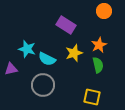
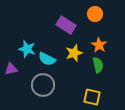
orange circle: moved 9 px left, 3 px down
orange star: rotated 14 degrees counterclockwise
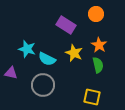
orange circle: moved 1 px right
yellow star: rotated 30 degrees counterclockwise
purple triangle: moved 4 px down; rotated 24 degrees clockwise
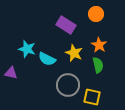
gray circle: moved 25 px right
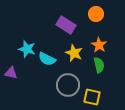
green semicircle: moved 1 px right
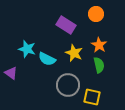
purple triangle: rotated 24 degrees clockwise
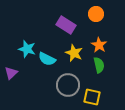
purple triangle: rotated 40 degrees clockwise
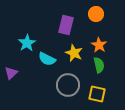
purple rectangle: rotated 72 degrees clockwise
cyan star: moved 6 px up; rotated 24 degrees clockwise
yellow square: moved 5 px right, 3 px up
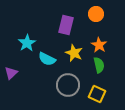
yellow square: rotated 12 degrees clockwise
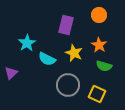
orange circle: moved 3 px right, 1 px down
green semicircle: moved 5 px right, 1 px down; rotated 119 degrees clockwise
